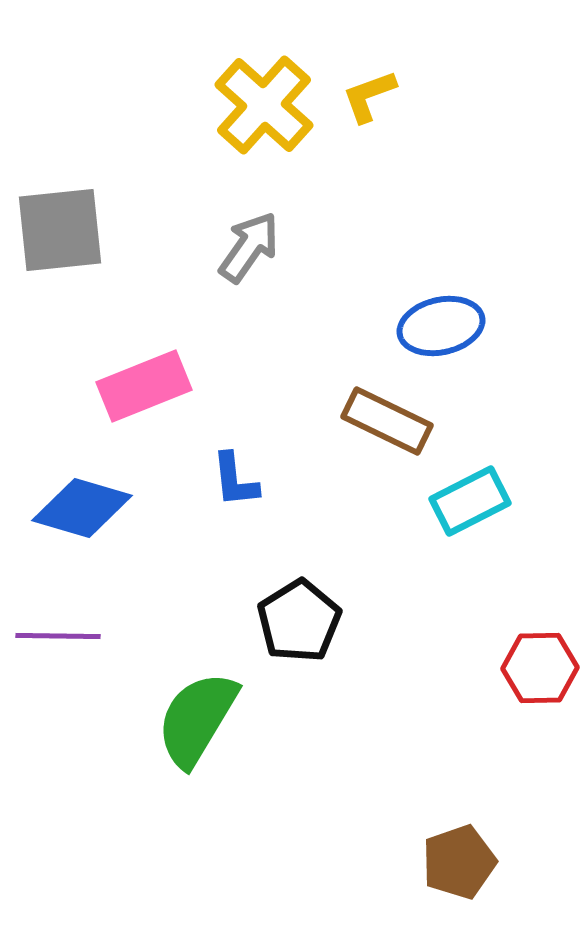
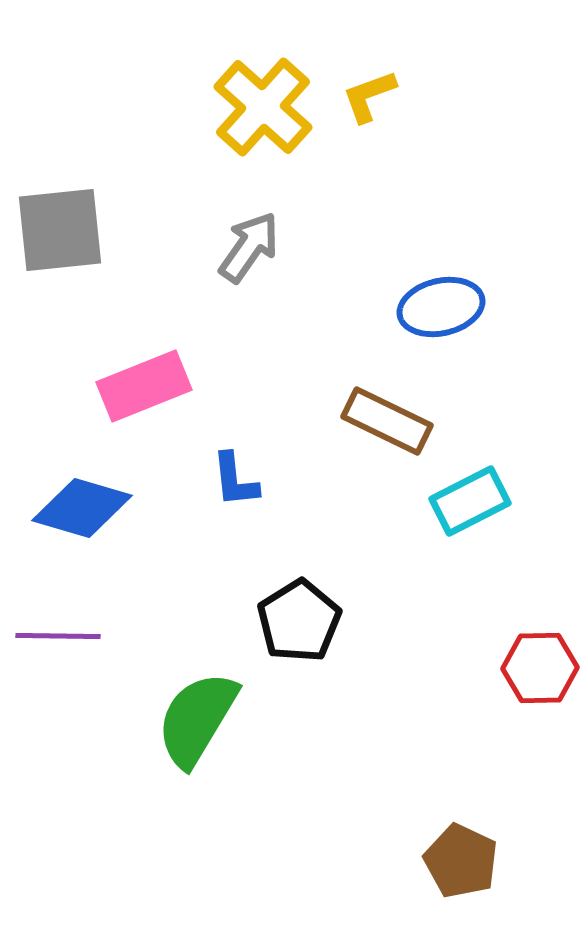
yellow cross: moved 1 px left, 2 px down
blue ellipse: moved 19 px up
brown pentagon: moved 2 px right, 1 px up; rotated 28 degrees counterclockwise
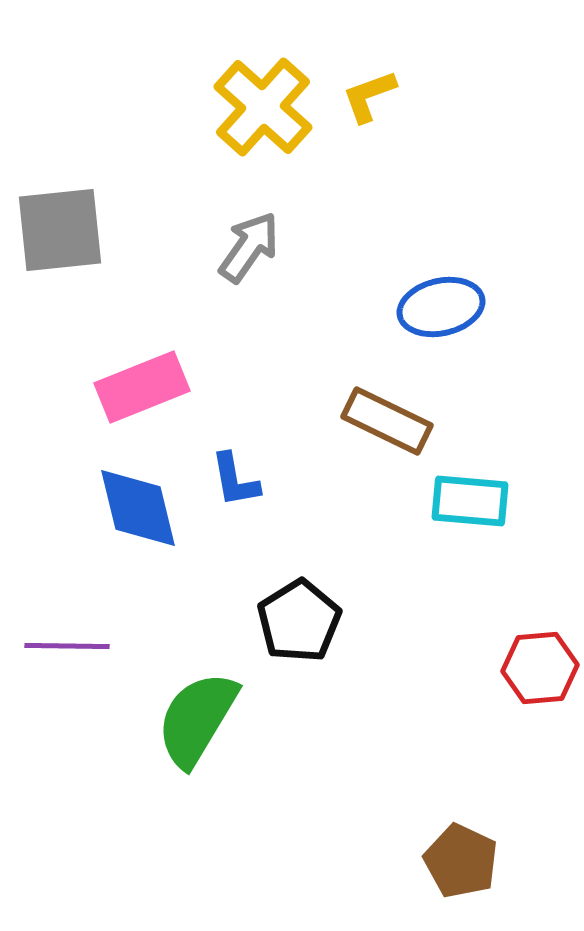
pink rectangle: moved 2 px left, 1 px down
blue L-shape: rotated 4 degrees counterclockwise
cyan rectangle: rotated 32 degrees clockwise
blue diamond: moved 56 px right; rotated 60 degrees clockwise
purple line: moved 9 px right, 10 px down
red hexagon: rotated 4 degrees counterclockwise
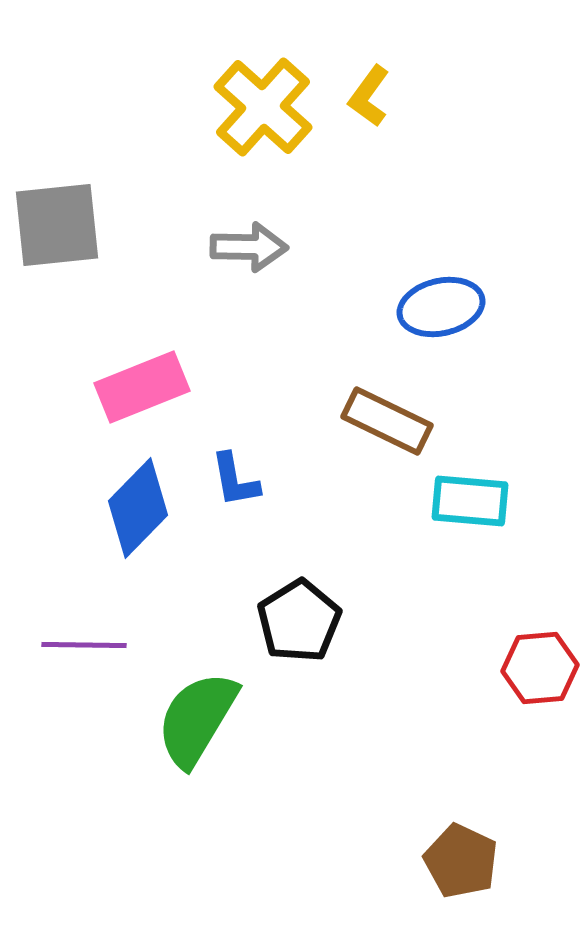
yellow L-shape: rotated 34 degrees counterclockwise
gray square: moved 3 px left, 5 px up
gray arrow: rotated 56 degrees clockwise
blue diamond: rotated 58 degrees clockwise
purple line: moved 17 px right, 1 px up
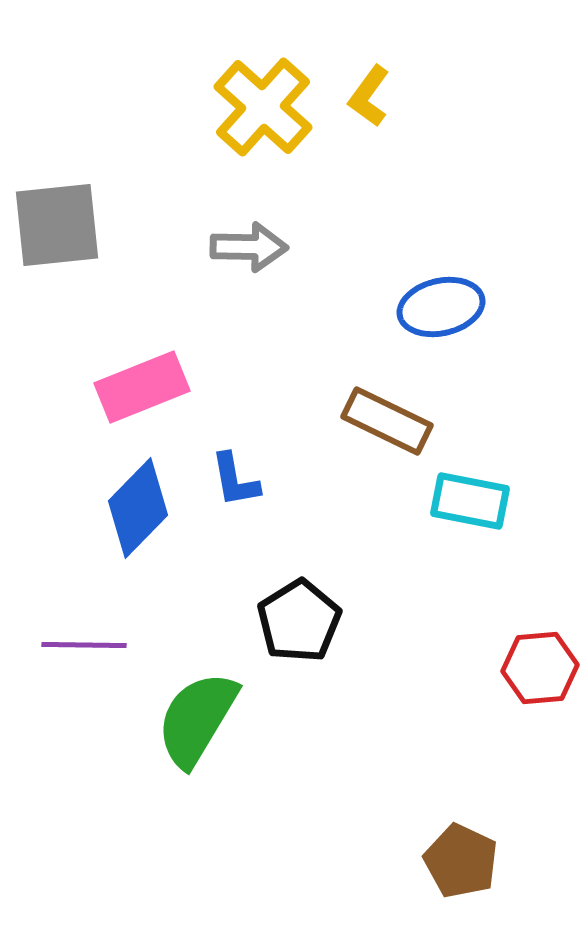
cyan rectangle: rotated 6 degrees clockwise
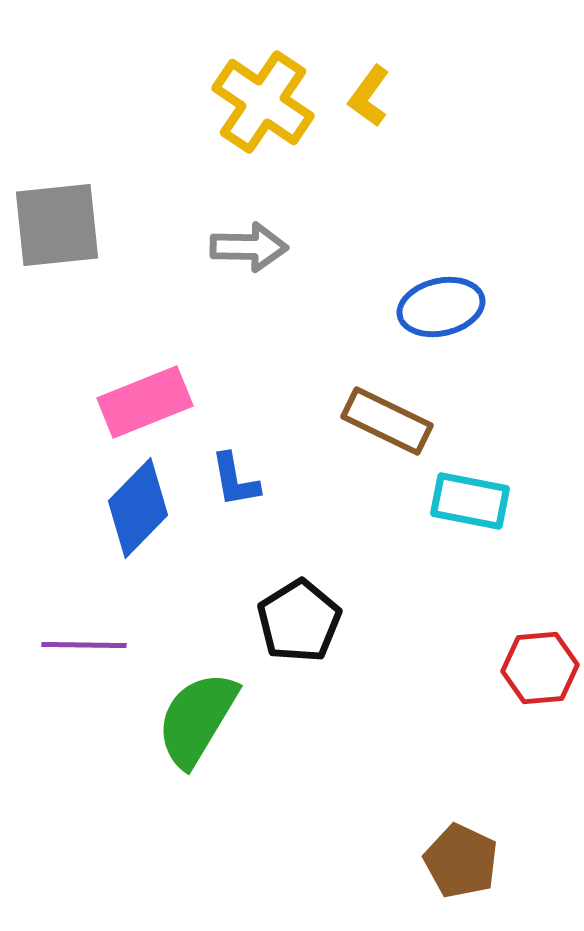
yellow cross: moved 5 px up; rotated 8 degrees counterclockwise
pink rectangle: moved 3 px right, 15 px down
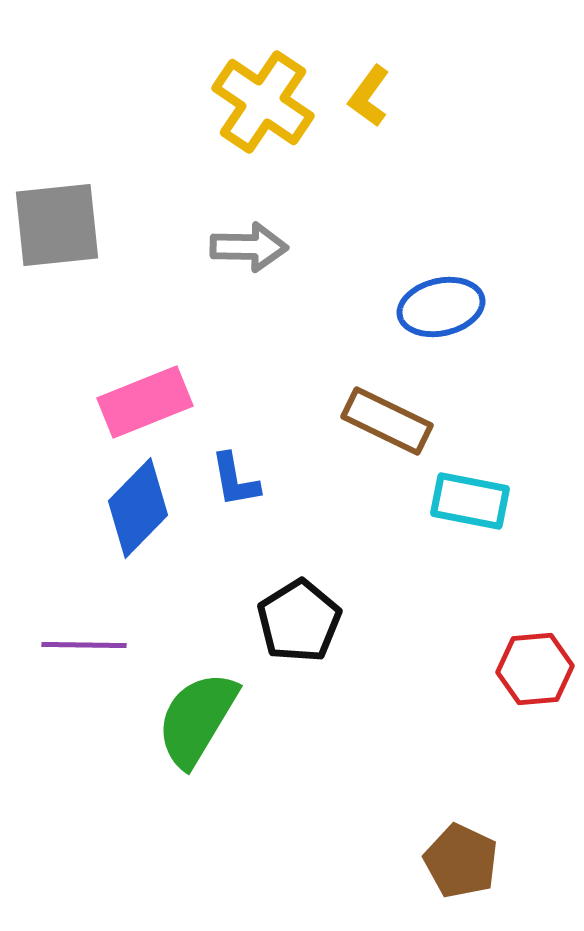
red hexagon: moved 5 px left, 1 px down
